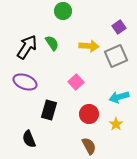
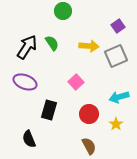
purple square: moved 1 px left, 1 px up
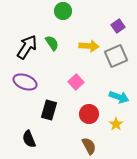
cyan arrow: rotated 144 degrees counterclockwise
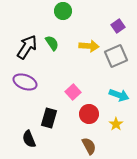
pink square: moved 3 px left, 10 px down
cyan arrow: moved 2 px up
black rectangle: moved 8 px down
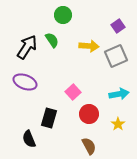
green circle: moved 4 px down
green semicircle: moved 3 px up
cyan arrow: moved 1 px up; rotated 30 degrees counterclockwise
yellow star: moved 2 px right
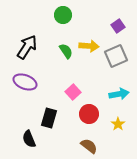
green semicircle: moved 14 px right, 11 px down
brown semicircle: rotated 24 degrees counterclockwise
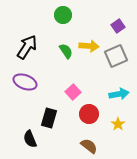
black semicircle: moved 1 px right
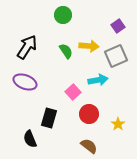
cyan arrow: moved 21 px left, 14 px up
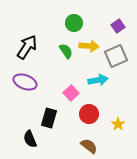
green circle: moved 11 px right, 8 px down
pink square: moved 2 px left, 1 px down
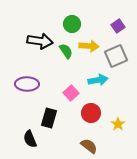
green circle: moved 2 px left, 1 px down
black arrow: moved 13 px right, 6 px up; rotated 65 degrees clockwise
purple ellipse: moved 2 px right, 2 px down; rotated 20 degrees counterclockwise
red circle: moved 2 px right, 1 px up
